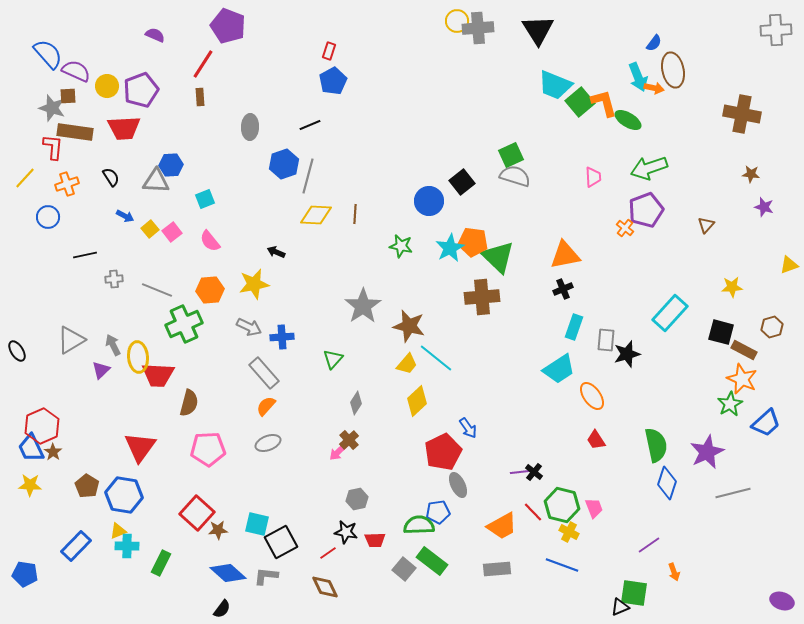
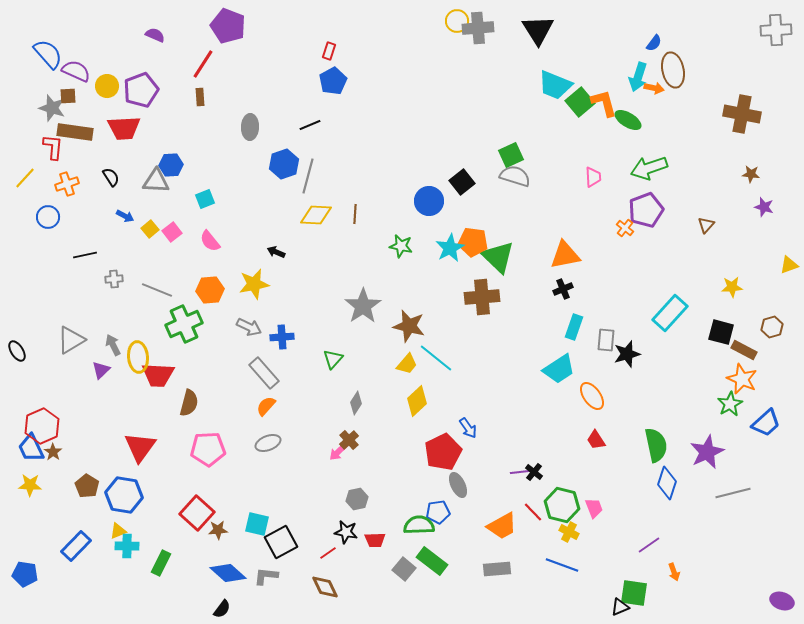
cyan arrow at (638, 77): rotated 40 degrees clockwise
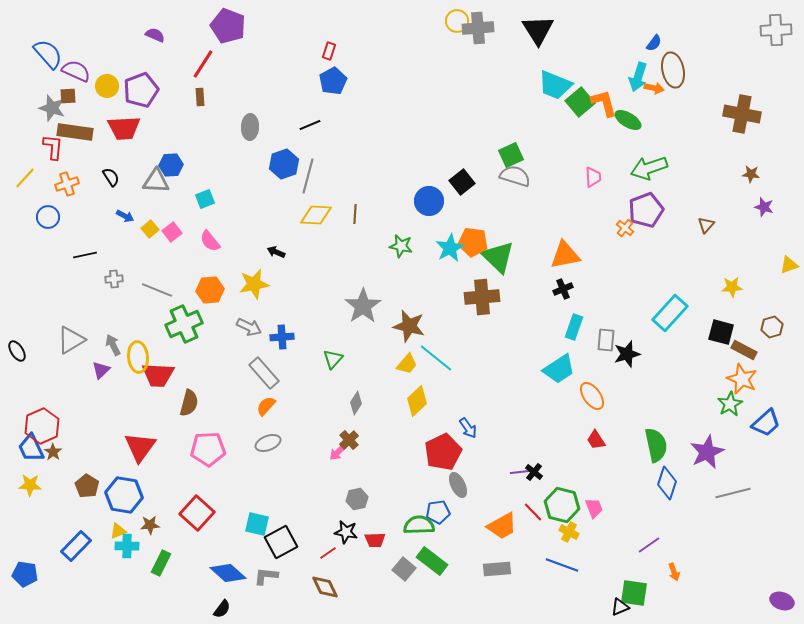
brown star at (218, 530): moved 68 px left, 5 px up
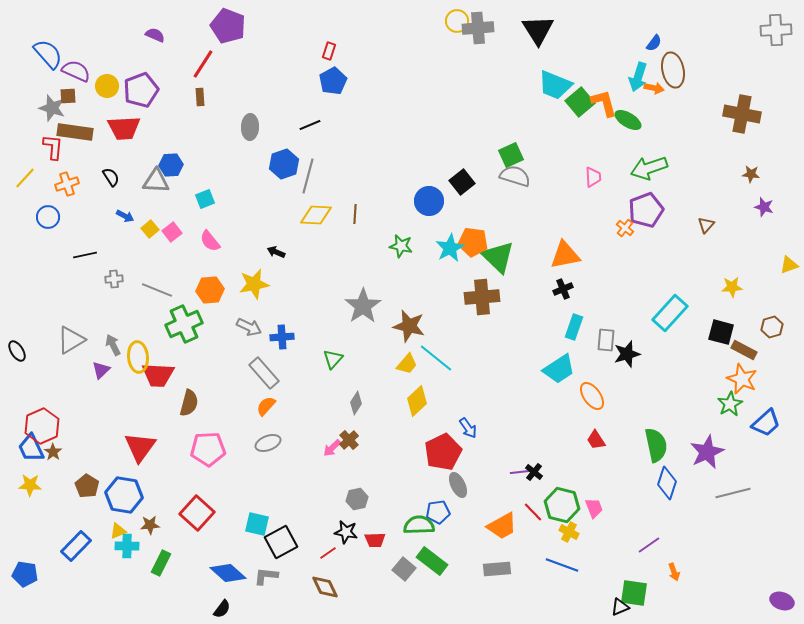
pink arrow at (338, 452): moved 6 px left, 4 px up
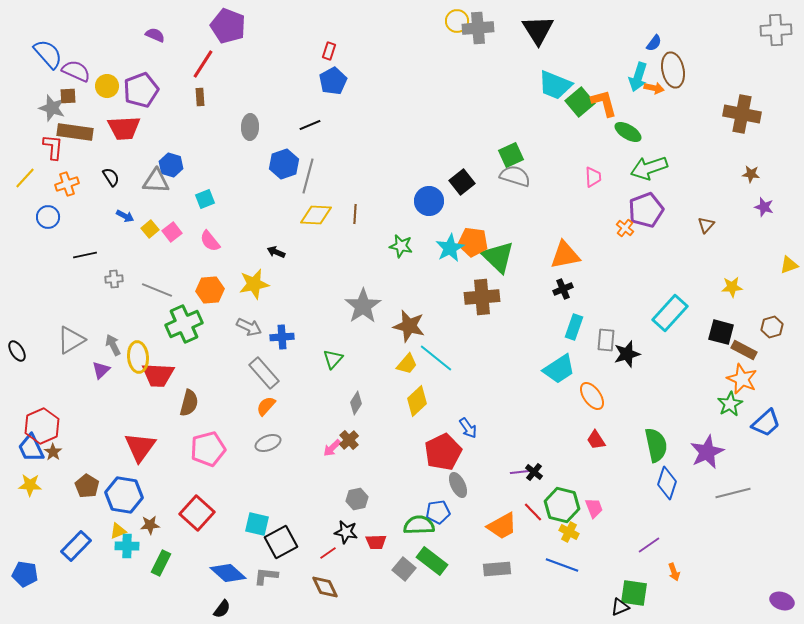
green ellipse at (628, 120): moved 12 px down
blue hexagon at (171, 165): rotated 20 degrees clockwise
pink pentagon at (208, 449): rotated 12 degrees counterclockwise
red trapezoid at (375, 540): moved 1 px right, 2 px down
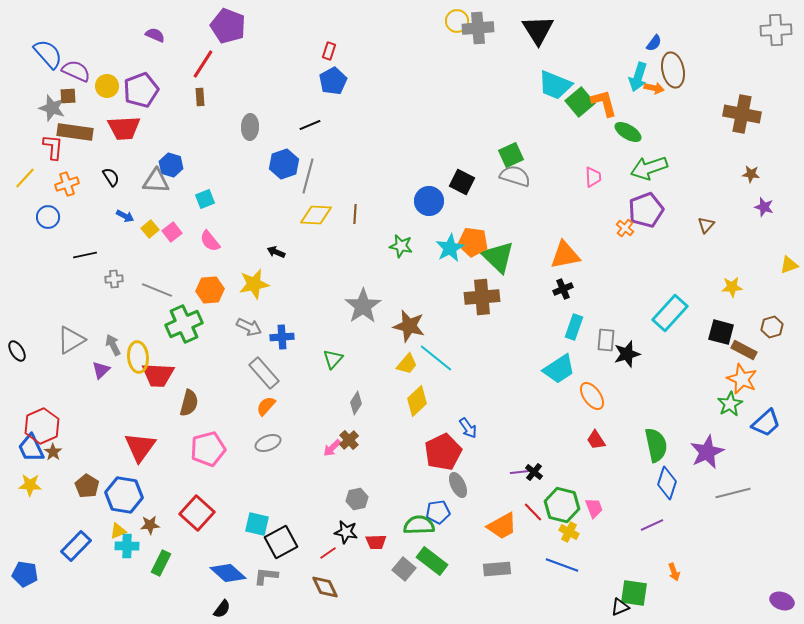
black square at (462, 182): rotated 25 degrees counterclockwise
purple line at (649, 545): moved 3 px right, 20 px up; rotated 10 degrees clockwise
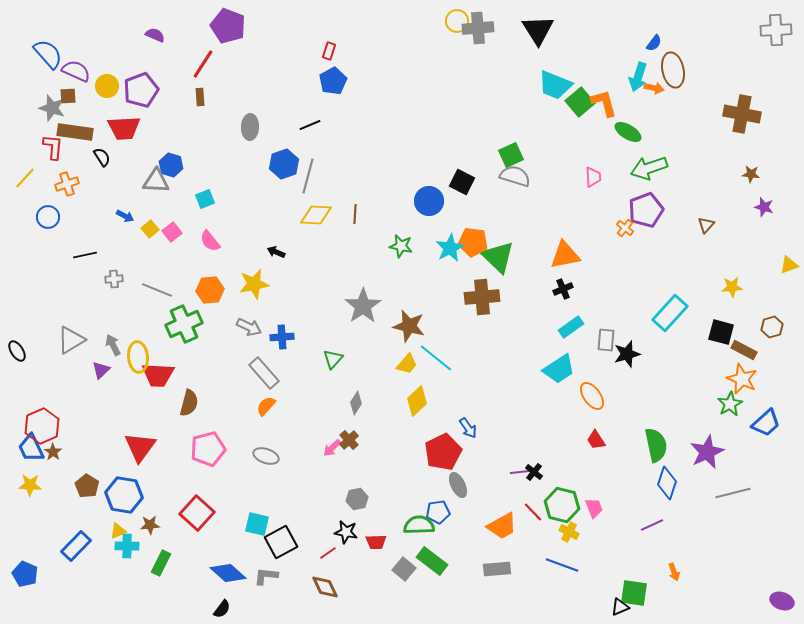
black semicircle at (111, 177): moved 9 px left, 20 px up
cyan rectangle at (574, 327): moved 3 px left; rotated 35 degrees clockwise
gray ellipse at (268, 443): moved 2 px left, 13 px down; rotated 40 degrees clockwise
blue pentagon at (25, 574): rotated 15 degrees clockwise
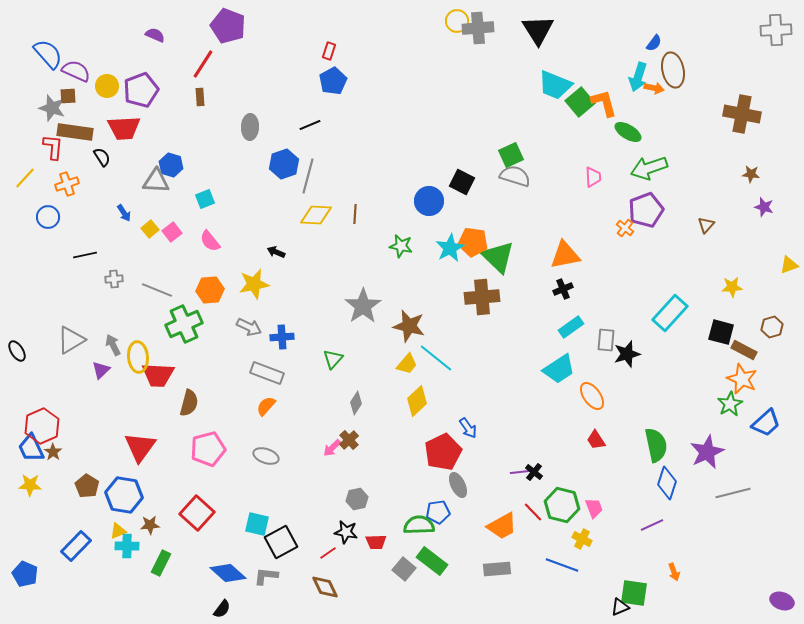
blue arrow at (125, 216): moved 1 px left, 3 px up; rotated 30 degrees clockwise
gray rectangle at (264, 373): moved 3 px right; rotated 28 degrees counterclockwise
yellow cross at (569, 532): moved 13 px right, 7 px down
